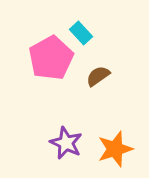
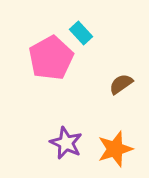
brown semicircle: moved 23 px right, 8 px down
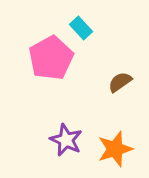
cyan rectangle: moved 5 px up
brown semicircle: moved 1 px left, 2 px up
purple star: moved 3 px up
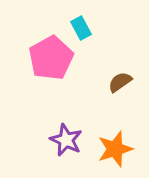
cyan rectangle: rotated 15 degrees clockwise
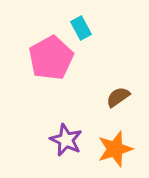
brown semicircle: moved 2 px left, 15 px down
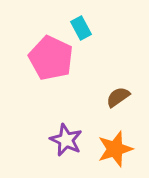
pink pentagon: rotated 18 degrees counterclockwise
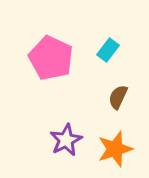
cyan rectangle: moved 27 px right, 22 px down; rotated 65 degrees clockwise
brown semicircle: rotated 30 degrees counterclockwise
purple star: rotated 20 degrees clockwise
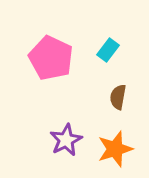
brown semicircle: rotated 15 degrees counterclockwise
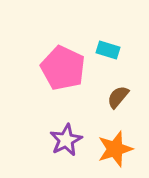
cyan rectangle: rotated 70 degrees clockwise
pink pentagon: moved 12 px right, 10 px down
brown semicircle: rotated 30 degrees clockwise
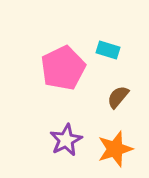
pink pentagon: rotated 21 degrees clockwise
